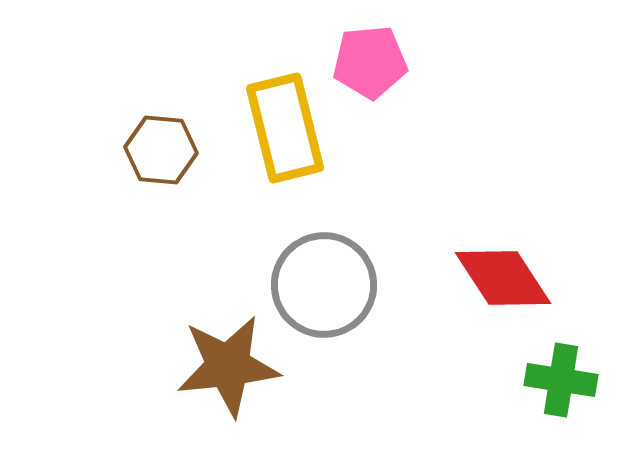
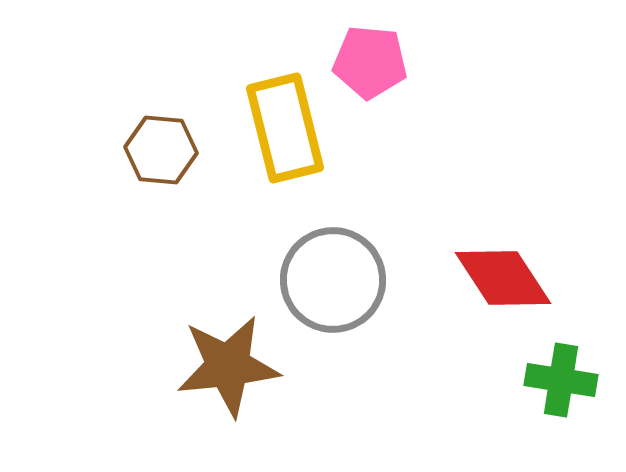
pink pentagon: rotated 10 degrees clockwise
gray circle: moved 9 px right, 5 px up
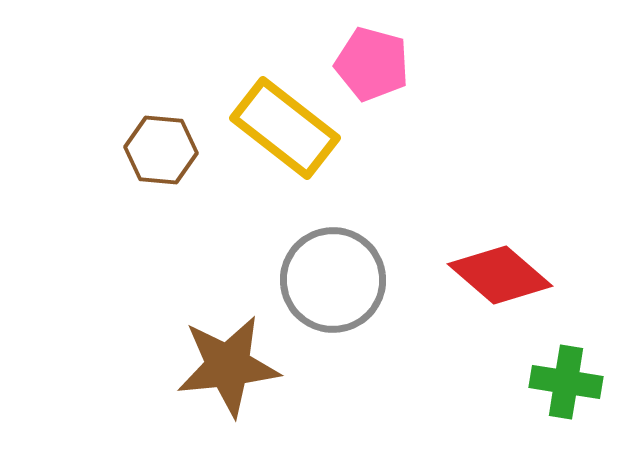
pink pentagon: moved 2 px right, 2 px down; rotated 10 degrees clockwise
yellow rectangle: rotated 38 degrees counterclockwise
red diamond: moved 3 px left, 3 px up; rotated 16 degrees counterclockwise
green cross: moved 5 px right, 2 px down
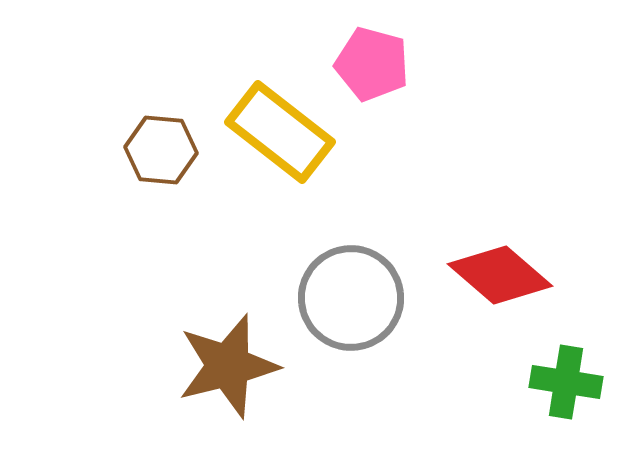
yellow rectangle: moved 5 px left, 4 px down
gray circle: moved 18 px right, 18 px down
brown star: rotated 8 degrees counterclockwise
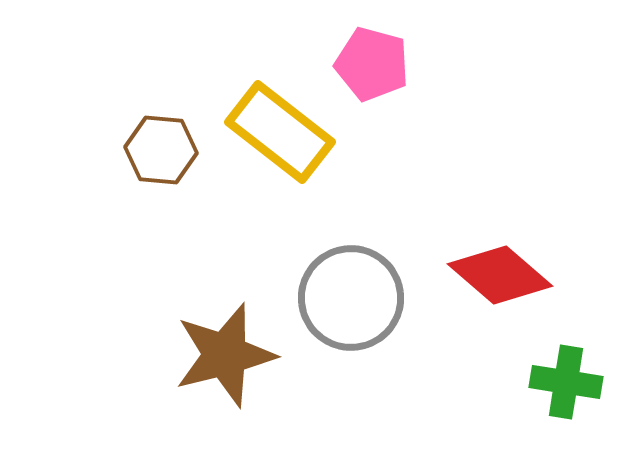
brown star: moved 3 px left, 11 px up
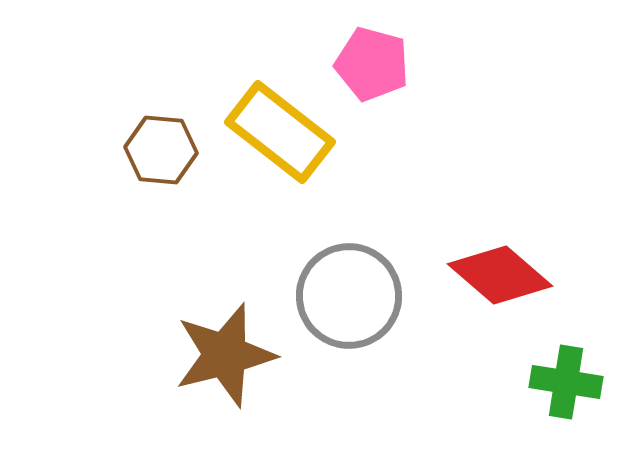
gray circle: moved 2 px left, 2 px up
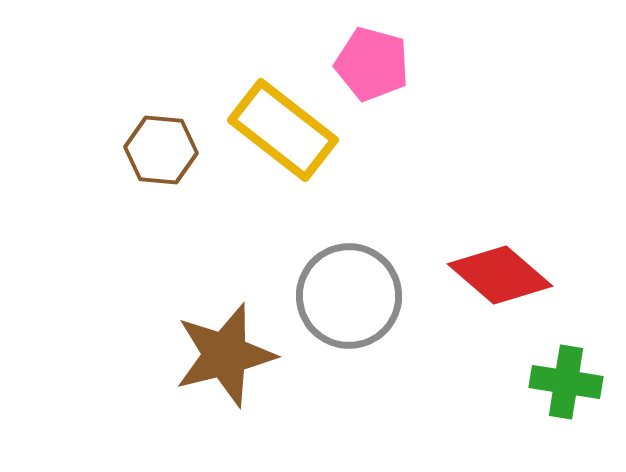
yellow rectangle: moved 3 px right, 2 px up
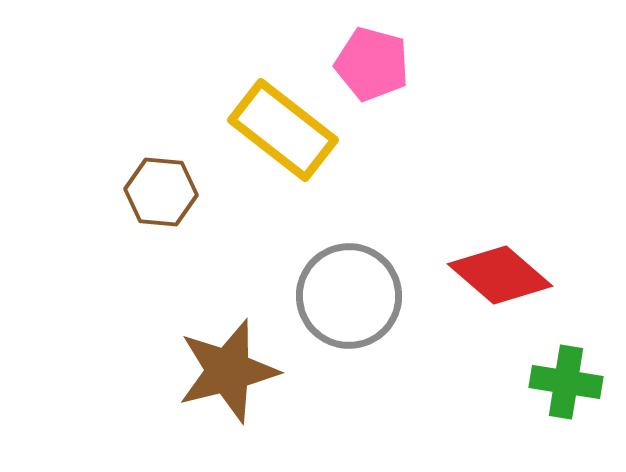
brown hexagon: moved 42 px down
brown star: moved 3 px right, 16 px down
